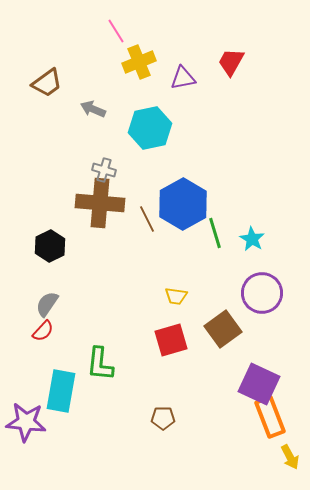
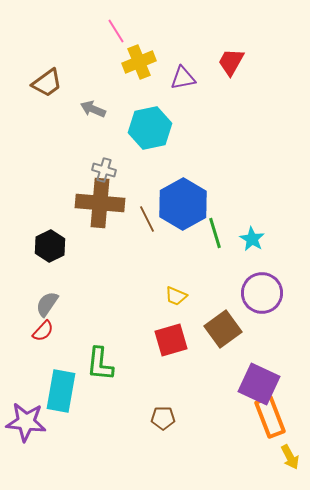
yellow trapezoid: rotated 15 degrees clockwise
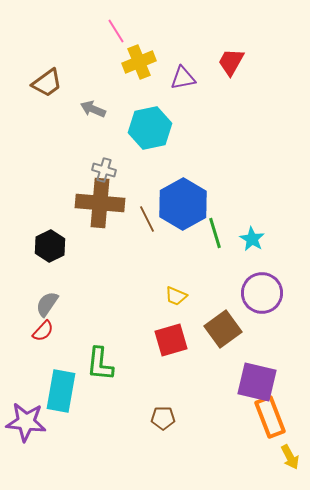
purple square: moved 2 px left, 2 px up; rotated 12 degrees counterclockwise
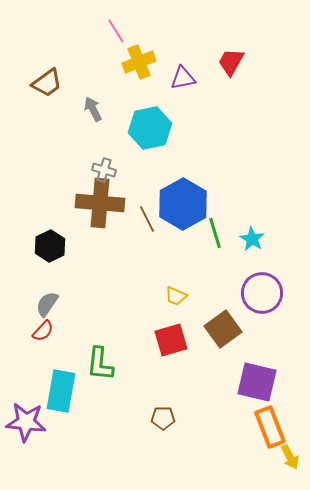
gray arrow: rotated 40 degrees clockwise
orange rectangle: moved 10 px down
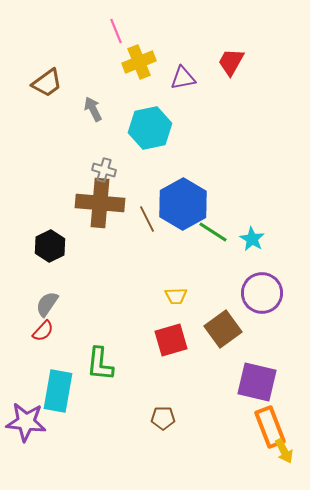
pink line: rotated 10 degrees clockwise
green line: moved 2 px left, 1 px up; rotated 40 degrees counterclockwise
yellow trapezoid: rotated 25 degrees counterclockwise
cyan rectangle: moved 3 px left
yellow arrow: moved 6 px left, 6 px up
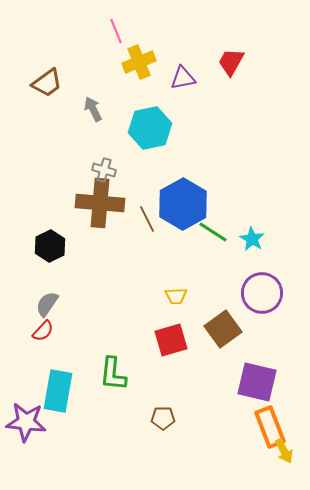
green L-shape: moved 13 px right, 10 px down
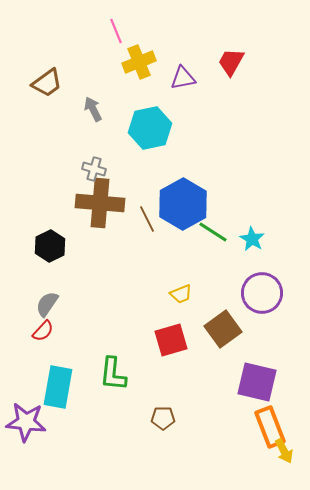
gray cross: moved 10 px left, 1 px up
yellow trapezoid: moved 5 px right, 2 px up; rotated 20 degrees counterclockwise
cyan rectangle: moved 4 px up
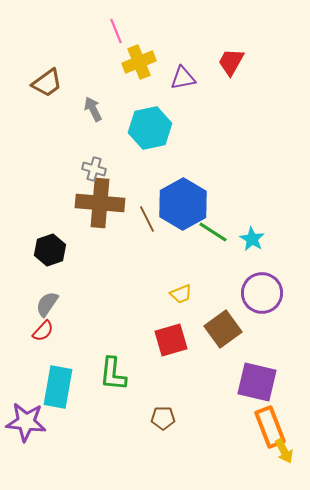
black hexagon: moved 4 px down; rotated 8 degrees clockwise
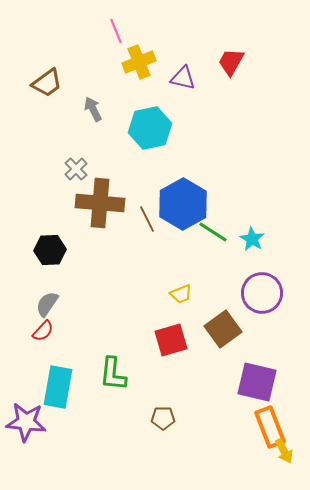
purple triangle: rotated 24 degrees clockwise
gray cross: moved 18 px left; rotated 30 degrees clockwise
black hexagon: rotated 16 degrees clockwise
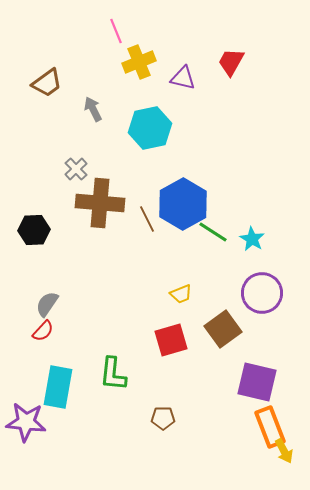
black hexagon: moved 16 px left, 20 px up
